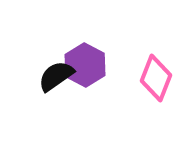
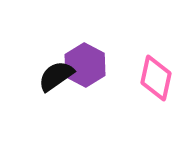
pink diamond: rotated 9 degrees counterclockwise
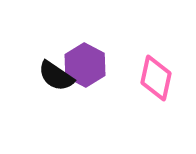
black semicircle: rotated 111 degrees counterclockwise
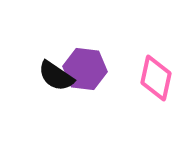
purple hexagon: moved 4 px down; rotated 21 degrees counterclockwise
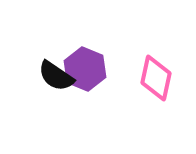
purple hexagon: rotated 15 degrees clockwise
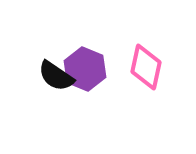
pink diamond: moved 10 px left, 11 px up
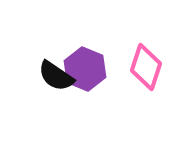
pink diamond: rotated 6 degrees clockwise
